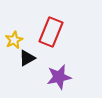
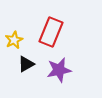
black triangle: moved 1 px left, 6 px down
purple star: moved 7 px up
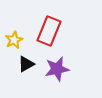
red rectangle: moved 2 px left, 1 px up
purple star: moved 2 px left, 1 px up
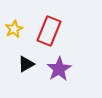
yellow star: moved 11 px up
purple star: moved 2 px right; rotated 20 degrees counterclockwise
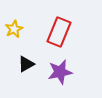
red rectangle: moved 10 px right, 1 px down
purple star: moved 1 px right, 3 px down; rotated 20 degrees clockwise
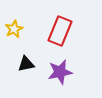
red rectangle: moved 1 px right, 1 px up
black triangle: rotated 18 degrees clockwise
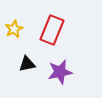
red rectangle: moved 8 px left, 1 px up
black triangle: moved 1 px right
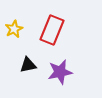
black triangle: moved 1 px right, 1 px down
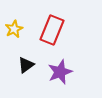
black triangle: moved 2 px left; rotated 24 degrees counterclockwise
purple star: rotated 10 degrees counterclockwise
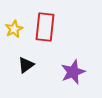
red rectangle: moved 7 px left, 3 px up; rotated 16 degrees counterclockwise
purple star: moved 13 px right
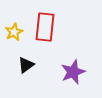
yellow star: moved 3 px down
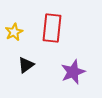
red rectangle: moved 7 px right, 1 px down
